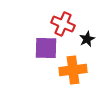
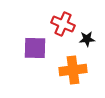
black star: rotated 21 degrees clockwise
purple square: moved 11 px left
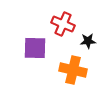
black star: moved 1 px right, 2 px down
orange cross: rotated 20 degrees clockwise
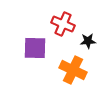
orange cross: rotated 12 degrees clockwise
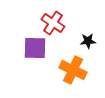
red cross: moved 10 px left, 1 px up; rotated 10 degrees clockwise
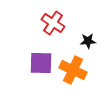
purple square: moved 6 px right, 15 px down
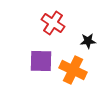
purple square: moved 2 px up
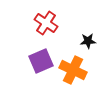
red cross: moved 7 px left
purple square: rotated 25 degrees counterclockwise
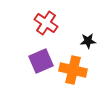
orange cross: rotated 12 degrees counterclockwise
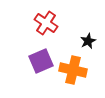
black star: rotated 21 degrees counterclockwise
